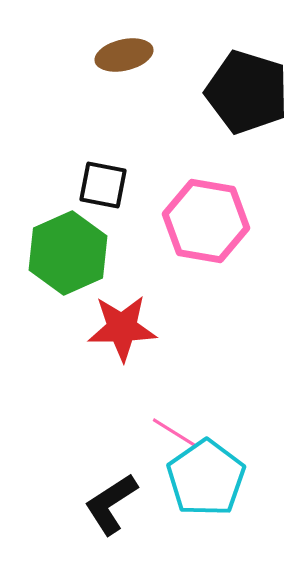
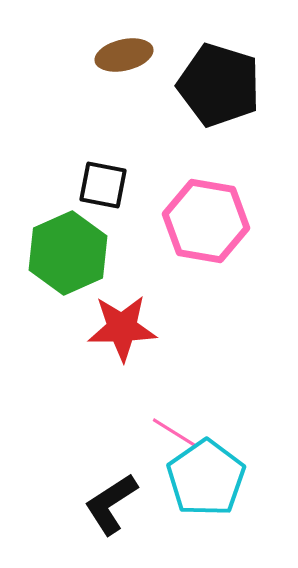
black pentagon: moved 28 px left, 7 px up
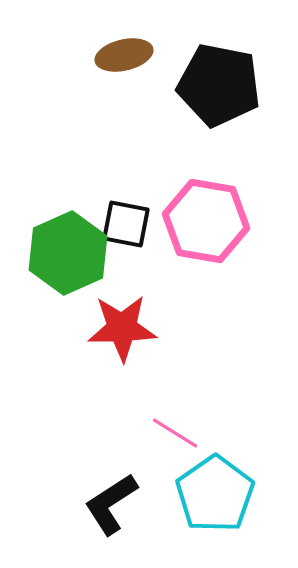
black pentagon: rotated 6 degrees counterclockwise
black square: moved 23 px right, 39 px down
cyan pentagon: moved 9 px right, 16 px down
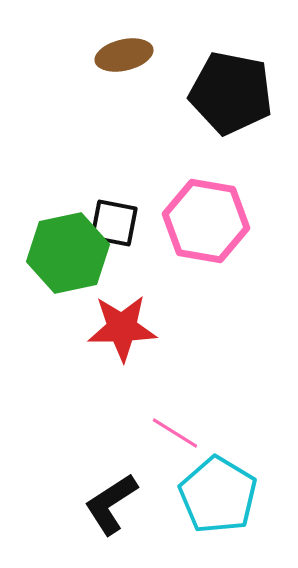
black pentagon: moved 12 px right, 8 px down
black square: moved 12 px left, 1 px up
green hexagon: rotated 12 degrees clockwise
cyan pentagon: moved 3 px right, 1 px down; rotated 6 degrees counterclockwise
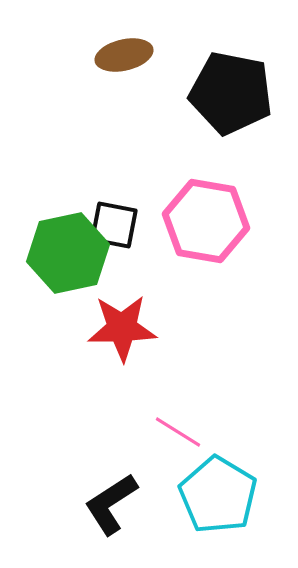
black square: moved 2 px down
pink line: moved 3 px right, 1 px up
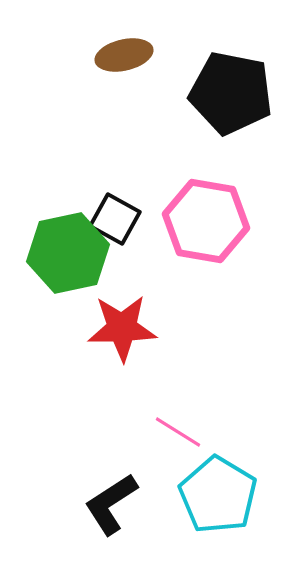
black square: moved 1 px right, 6 px up; rotated 18 degrees clockwise
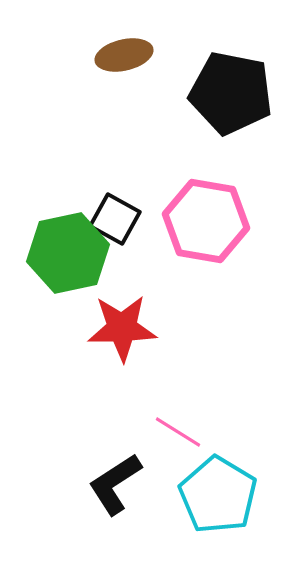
black L-shape: moved 4 px right, 20 px up
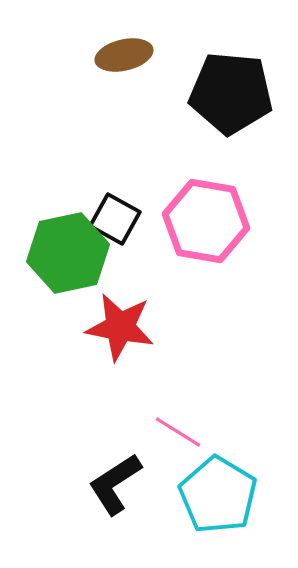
black pentagon: rotated 6 degrees counterclockwise
red star: moved 2 px left, 1 px up; rotated 12 degrees clockwise
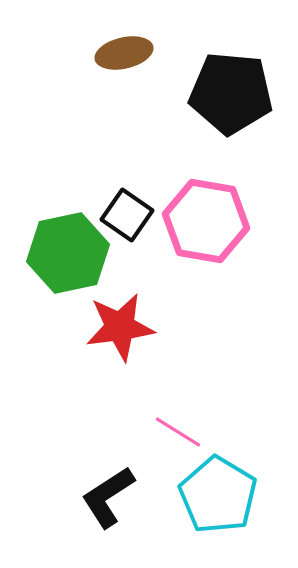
brown ellipse: moved 2 px up
black square: moved 12 px right, 4 px up; rotated 6 degrees clockwise
red star: rotated 18 degrees counterclockwise
black L-shape: moved 7 px left, 13 px down
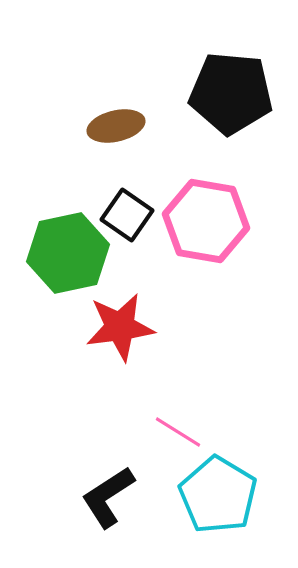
brown ellipse: moved 8 px left, 73 px down
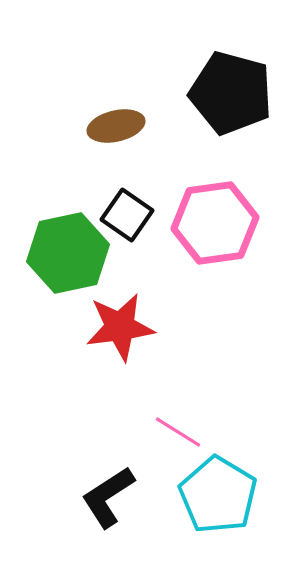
black pentagon: rotated 10 degrees clockwise
pink hexagon: moved 9 px right, 2 px down; rotated 18 degrees counterclockwise
